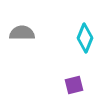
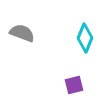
gray semicircle: rotated 20 degrees clockwise
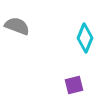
gray semicircle: moved 5 px left, 7 px up
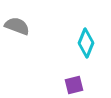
cyan diamond: moved 1 px right, 5 px down
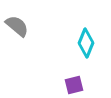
gray semicircle: rotated 20 degrees clockwise
